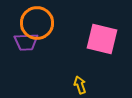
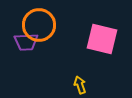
orange circle: moved 2 px right, 2 px down
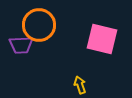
purple trapezoid: moved 5 px left, 3 px down
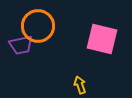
orange circle: moved 1 px left, 1 px down
purple trapezoid: rotated 10 degrees counterclockwise
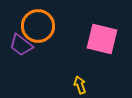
purple trapezoid: rotated 50 degrees clockwise
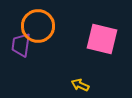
purple trapezoid: rotated 60 degrees clockwise
yellow arrow: rotated 48 degrees counterclockwise
